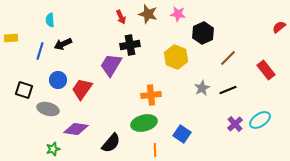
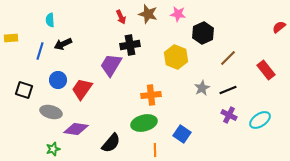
gray ellipse: moved 3 px right, 3 px down
purple cross: moved 6 px left, 9 px up; rotated 21 degrees counterclockwise
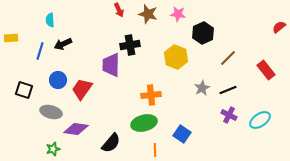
red arrow: moved 2 px left, 7 px up
purple trapezoid: rotated 30 degrees counterclockwise
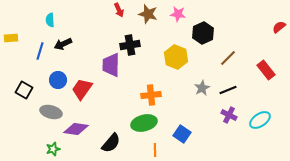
black square: rotated 12 degrees clockwise
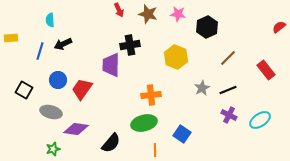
black hexagon: moved 4 px right, 6 px up
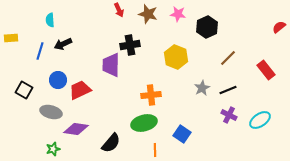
red trapezoid: moved 2 px left, 1 px down; rotated 30 degrees clockwise
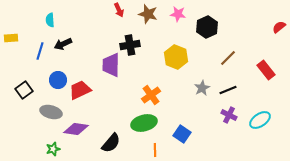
black square: rotated 24 degrees clockwise
orange cross: rotated 30 degrees counterclockwise
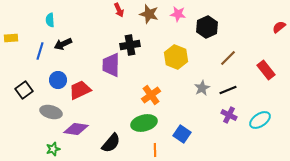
brown star: moved 1 px right
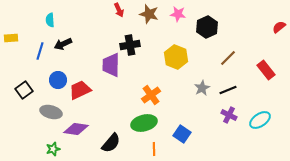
orange line: moved 1 px left, 1 px up
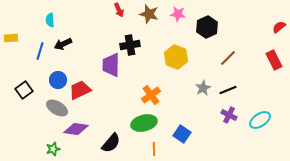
red rectangle: moved 8 px right, 10 px up; rotated 12 degrees clockwise
gray star: moved 1 px right
gray ellipse: moved 6 px right, 4 px up; rotated 15 degrees clockwise
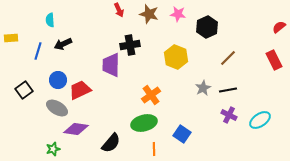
blue line: moved 2 px left
black line: rotated 12 degrees clockwise
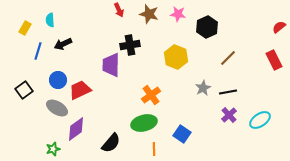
yellow rectangle: moved 14 px right, 10 px up; rotated 56 degrees counterclockwise
black line: moved 2 px down
purple cross: rotated 21 degrees clockwise
purple diamond: rotated 45 degrees counterclockwise
